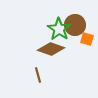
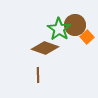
orange square: moved 2 px up; rotated 32 degrees clockwise
brown diamond: moved 6 px left, 1 px up
brown line: rotated 14 degrees clockwise
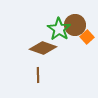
brown diamond: moved 2 px left
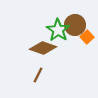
green star: moved 1 px left, 1 px down
brown line: rotated 28 degrees clockwise
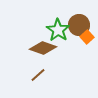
brown circle: moved 4 px right
brown line: rotated 21 degrees clockwise
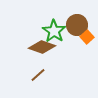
brown circle: moved 2 px left
green star: moved 4 px left, 1 px down
brown diamond: moved 1 px left, 1 px up
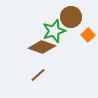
brown circle: moved 6 px left, 8 px up
green star: rotated 20 degrees clockwise
orange square: moved 1 px right, 2 px up
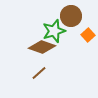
brown circle: moved 1 px up
brown line: moved 1 px right, 2 px up
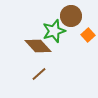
brown diamond: moved 4 px left, 1 px up; rotated 28 degrees clockwise
brown line: moved 1 px down
